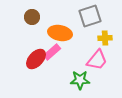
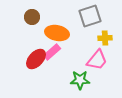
orange ellipse: moved 3 px left
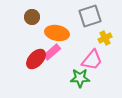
yellow cross: rotated 24 degrees counterclockwise
pink trapezoid: moved 5 px left
green star: moved 2 px up
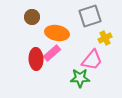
pink rectangle: moved 1 px down
red ellipse: rotated 45 degrees counterclockwise
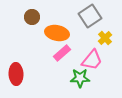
gray square: rotated 15 degrees counterclockwise
yellow cross: rotated 16 degrees counterclockwise
pink rectangle: moved 10 px right
red ellipse: moved 20 px left, 15 px down
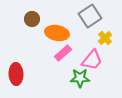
brown circle: moved 2 px down
pink rectangle: moved 1 px right
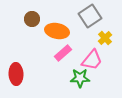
orange ellipse: moved 2 px up
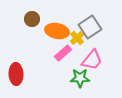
gray square: moved 11 px down
yellow cross: moved 28 px left
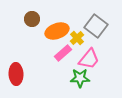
gray square: moved 6 px right, 1 px up; rotated 20 degrees counterclockwise
orange ellipse: rotated 30 degrees counterclockwise
pink trapezoid: moved 3 px left, 1 px up
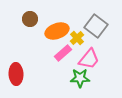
brown circle: moved 2 px left
